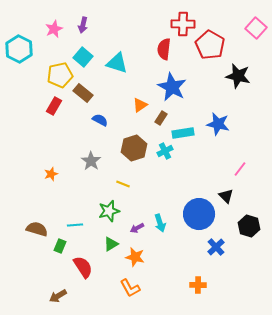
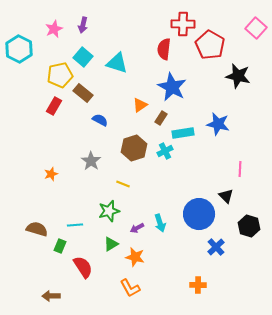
pink line at (240, 169): rotated 35 degrees counterclockwise
brown arrow at (58, 296): moved 7 px left; rotated 30 degrees clockwise
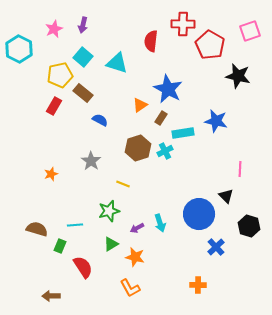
pink square at (256, 28): moved 6 px left, 3 px down; rotated 30 degrees clockwise
red semicircle at (164, 49): moved 13 px left, 8 px up
blue star at (172, 87): moved 4 px left, 2 px down
blue star at (218, 124): moved 2 px left, 3 px up
brown hexagon at (134, 148): moved 4 px right
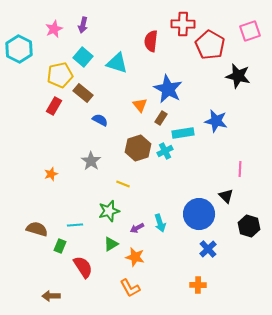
orange triangle at (140, 105): rotated 35 degrees counterclockwise
blue cross at (216, 247): moved 8 px left, 2 px down
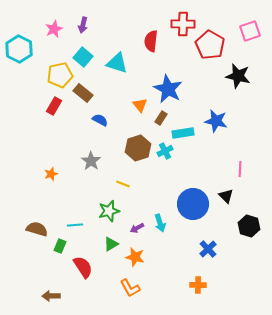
blue circle at (199, 214): moved 6 px left, 10 px up
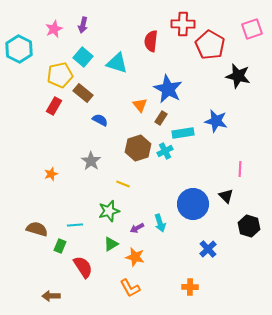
pink square at (250, 31): moved 2 px right, 2 px up
orange cross at (198, 285): moved 8 px left, 2 px down
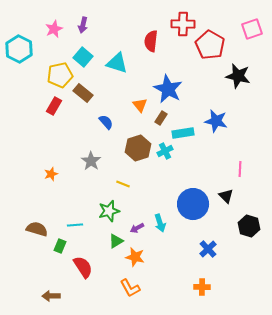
blue semicircle at (100, 120): moved 6 px right, 2 px down; rotated 21 degrees clockwise
green triangle at (111, 244): moved 5 px right, 3 px up
orange cross at (190, 287): moved 12 px right
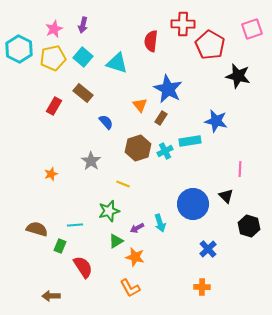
yellow pentagon at (60, 75): moved 7 px left, 17 px up
cyan rectangle at (183, 133): moved 7 px right, 8 px down
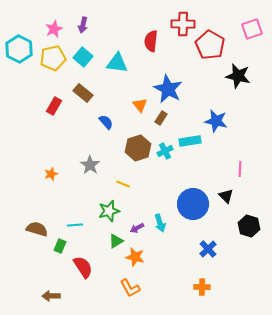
cyan triangle at (117, 63): rotated 10 degrees counterclockwise
gray star at (91, 161): moved 1 px left, 4 px down
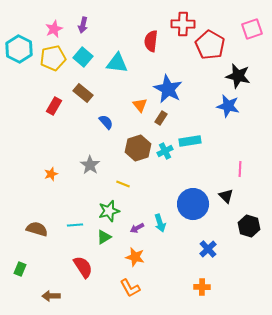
blue star at (216, 121): moved 12 px right, 15 px up
green triangle at (116, 241): moved 12 px left, 4 px up
green rectangle at (60, 246): moved 40 px left, 23 px down
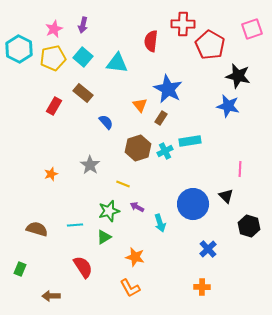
purple arrow at (137, 228): moved 21 px up; rotated 56 degrees clockwise
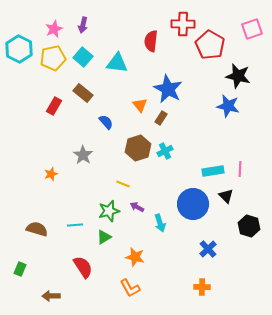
cyan rectangle at (190, 141): moved 23 px right, 30 px down
gray star at (90, 165): moved 7 px left, 10 px up
